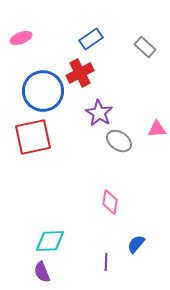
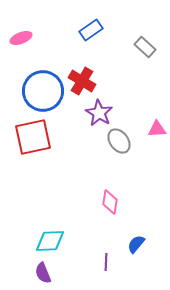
blue rectangle: moved 9 px up
red cross: moved 2 px right, 8 px down; rotated 32 degrees counterclockwise
gray ellipse: rotated 20 degrees clockwise
purple semicircle: moved 1 px right, 1 px down
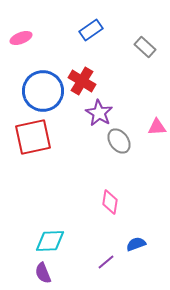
pink triangle: moved 2 px up
blue semicircle: rotated 30 degrees clockwise
purple line: rotated 48 degrees clockwise
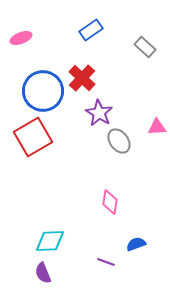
red cross: moved 3 px up; rotated 12 degrees clockwise
red square: rotated 18 degrees counterclockwise
purple line: rotated 60 degrees clockwise
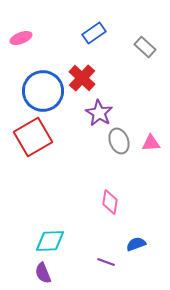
blue rectangle: moved 3 px right, 3 px down
pink triangle: moved 6 px left, 16 px down
gray ellipse: rotated 15 degrees clockwise
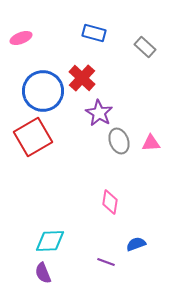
blue rectangle: rotated 50 degrees clockwise
